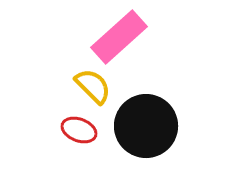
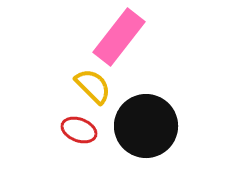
pink rectangle: rotated 10 degrees counterclockwise
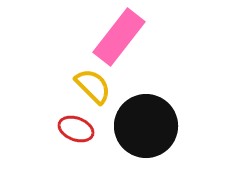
red ellipse: moved 3 px left, 1 px up
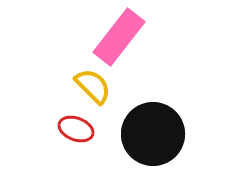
black circle: moved 7 px right, 8 px down
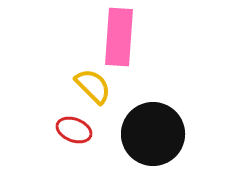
pink rectangle: rotated 34 degrees counterclockwise
red ellipse: moved 2 px left, 1 px down
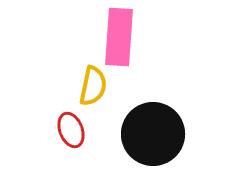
yellow semicircle: rotated 57 degrees clockwise
red ellipse: moved 3 px left; rotated 48 degrees clockwise
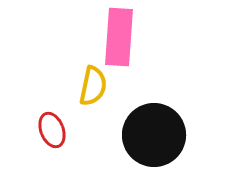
red ellipse: moved 19 px left
black circle: moved 1 px right, 1 px down
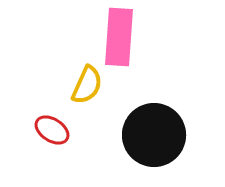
yellow semicircle: moved 6 px left, 1 px up; rotated 12 degrees clockwise
red ellipse: rotated 36 degrees counterclockwise
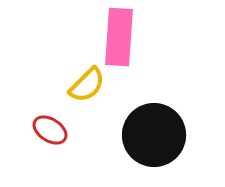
yellow semicircle: rotated 21 degrees clockwise
red ellipse: moved 2 px left
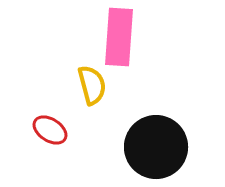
yellow semicircle: moved 5 px right; rotated 60 degrees counterclockwise
black circle: moved 2 px right, 12 px down
